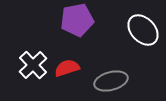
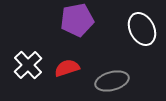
white ellipse: moved 1 px left, 1 px up; rotated 16 degrees clockwise
white cross: moved 5 px left
gray ellipse: moved 1 px right
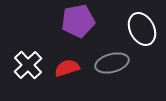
purple pentagon: moved 1 px right, 1 px down
gray ellipse: moved 18 px up
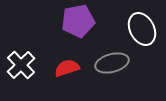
white cross: moved 7 px left
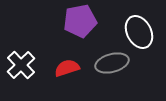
purple pentagon: moved 2 px right
white ellipse: moved 3 px left, 3 px down
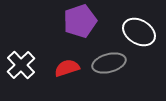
purple pentagon: rotated 8 degrees counterclockwise
white ellipse: rotated 32 degrees counterclockwise
gray ellipse: moved 3 px left
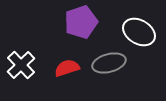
purple pentagon: moved 1 px right, 1 px down
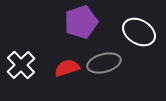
gray ellipse: moved 5 px left
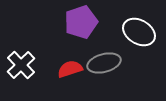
red semicircle: moved 3 px right, 1 px down
